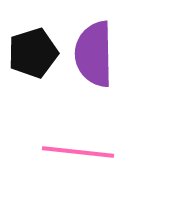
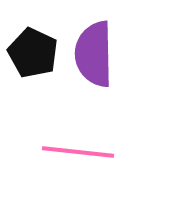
black pentagon: rotated 30 degrees counterclockwise
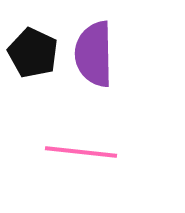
pink line: moved 3 px right
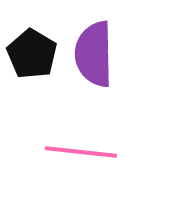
black pentagon: moved 1 px left, 1 px down; rotated 6 degrees clockwise
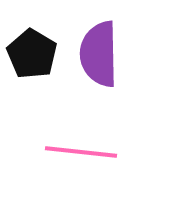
purple semicircle: moved 5 px right
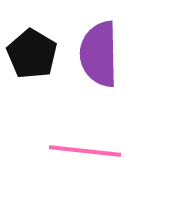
pink line: moved 4 px right, 1 px up
